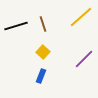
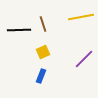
yellow line: rotated 30 degrees clockwise
black line: moved 3 px right, 4 px down; rotated 15 degrees clockwise
yellow square: rotated 24 degrees clockwise
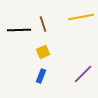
purple line: moved 1 px left, 15 px down
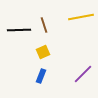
brown line: moved 1 px right, 1 px down
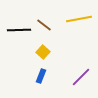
yellow line: moved 2 px left, 2 px down
brown line: rotated 35 degrees counterclockwise
yellow square: rotated 24 degrees counterclockwise
purple line: moved 2 px left, 3 px down
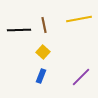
brown line: rotated 42 degrees clockwise
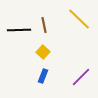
yellow line: rotated 55 degrees clockwise
blue rectangle: moved 2 px right
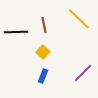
black line: moved 3 px left, 2 px down
purple line: moved 2 px right, 4 px up
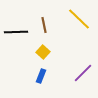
blue rectangle: moved 2 px left
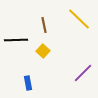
black line: moved 8 px down
yellow square: moved 1 px up
blue rectangle: moved 13 px left, 7 px down; rotated 32 degrees counterclockwise
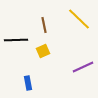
yellow square: rotated 24 degrees clockwise
purple line: moved 6 px up; rotated 20 degrees clockwise
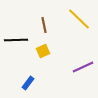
blue rectangle: rotated 48 degrees clockwise
